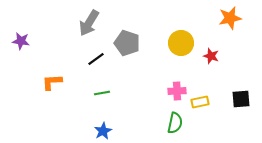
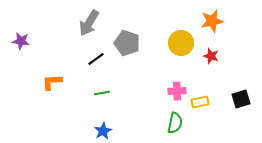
orange star: moved 18 px left, 3 px down
black square: rotated 12 degrees counterclockwise
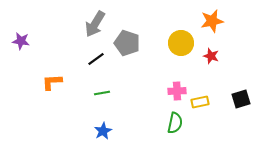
gray arrow: moved 6 px right, 1 px down
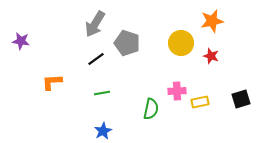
green semicircle: moved 24 px left, 14 px up
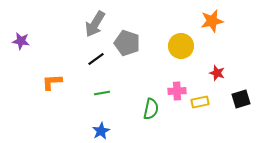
yellow circle: moved 3 px down
red star: moved 6 px right, 17 px down
blue star: moved 2 px left
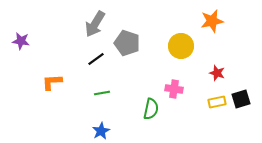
pink cross: moved 3 px left, 2 px up; rotated 12 degrees clockwise
yellow rectangle: moved 17 px right
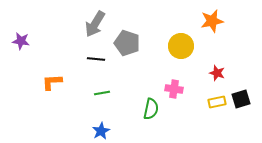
black line: rotated 42 degrees clockwise
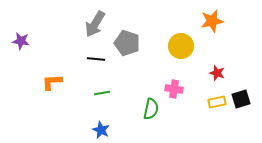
blue star: moved 1 px up; rotated 18 degrees counterclockwise
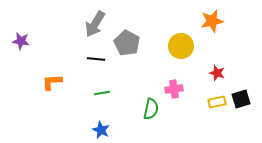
gray pentagon: rotated 10 degrees clockwise
pink cross: rotated 18 degrees counterclockwise
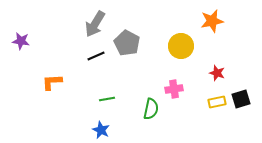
black line: moved 3 px up; rotated 30 degrees counterclockwise
green line: moved 5 px right, 6 px down
